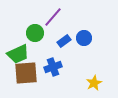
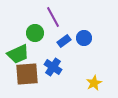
purple line: rotated 70 degrees counterclockwise
blue cross: rotated 36 degrees counterclockwise
brown square: moved 1 px right, 1 px down
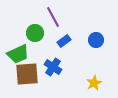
blue circle: moved 12 px right, 2 px down
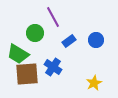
blue rectangle: moved 5 px right
green trapezoid: rotated 55 degrees clockwise
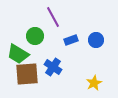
green circle: moved 3 px down
blue rectangle: moved 2 px right, 1 px up; rotated 16 degrees clockwise
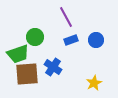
purple line: moved 13 px right
green circle: moved 1 px down
green trapezoid: rotated 50 degrees counterclockwise
